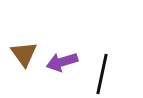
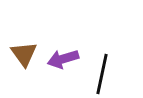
purple arrow: moved 1 px right, 3 px up
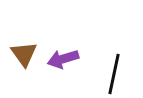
black line: moved 12 px right
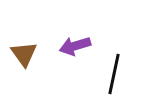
purple arrow: moved 12 px right, 13 px up
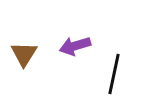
brown triangle: rotated 8 degrees clockwise
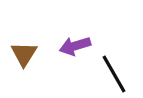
black line: rotated 42 degrees counterclockwise
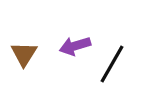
black line: moved 2 px left, 10 px up; rotated 60 degrees clockwise
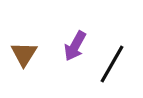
purple arrow: rotated 44 degrees counterclockwise
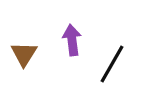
purple arrow: moved 3 px left, 6 px up; rotated 144 degrees clockwise
